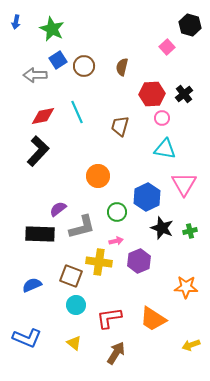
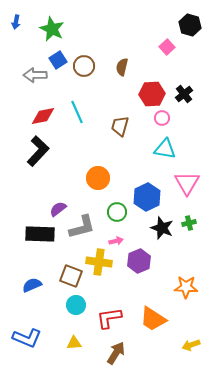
orange circle: moved 2 px down
pink triangle: moved 3 px right, 1 px up
green cross: moved 1 px left, 8 px up
yellow triangle: rotated 42 degrees counterclockwise
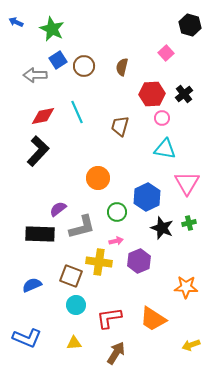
blue arrow: rotated 104 degrees clockwise
pink square: moved 1 px left, 6 px down
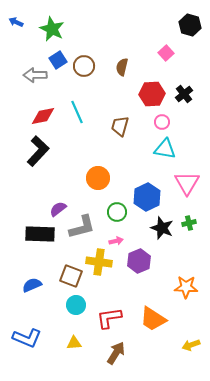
pink circle: moved 4 px down
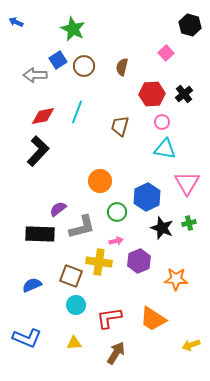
green star: moved 21 px right
cyan line: rotated 45 degrees clockwise
orange circle: moved 2 px right, 3 px down
orange star: moved 10 px left, 8 px up
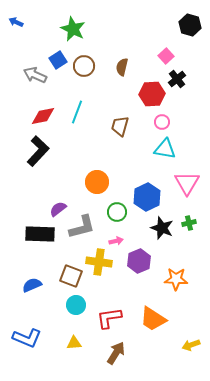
pink square: moved 3 px down
gray arrow: rotated 25 degrees clockwise
black cross: moved 7 px left, 15 px up
orange circle: moved 3 px left, 1 px down
